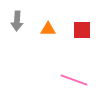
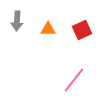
red square: rotated 24 degrees counterclockwise
pink line: rotated 72 degrees counterclockwise
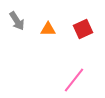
gray arrow: rotated 36 degrees counterclockwise
red square: moved 1 px right, 1 px up
